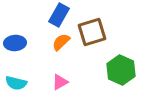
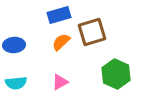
blue rectangle: rotated 45 degrees clockwise
blue ellipse: moved 1 px left, 2 px down
green hexagon: moved 5 px left, 4 px down
cyan semicircle: rotated 20 degrees counterclockwise
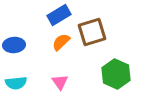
blue rectangle: rotated 15 degrees counterclockwise
pink triangle: rotated 36 degrees counterclockwise
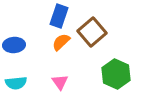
blue rectangle: moved 1 px down; rotated 40 degrees counterclockwise
brown square: rotated 24 degrees counterclockwise
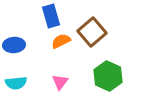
blue rectangle: moved 8 px left; rotated 35 degrees counterclockwise
orange semicircle: moved 1 px up; rotated 18 degrees clockwise
green hexagon: moved 8 px left, 2 px down
pink triangle: rotated 12 degrees clockwise
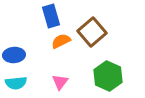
blue ellipse: moved 10 px down
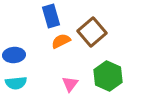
pink triangle: moved 10 px right, 2 px down
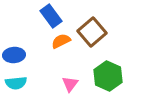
blue rectangle: rotated 20 degrees counterclockwise
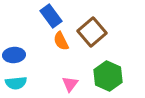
orange semicircle: rotated 90 degrees counterclockwise
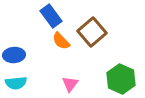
orange semicircle: rotated 18 degrees counterclockwise
green hexagon: moved 13 px right, 3 px down
